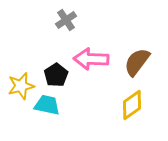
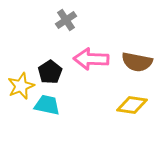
brown semicircle: rotated 116 degrees counterclockwise
black pentagon: moved 6 px left, 3 px up
yellow star: rotated 8 degrees counterclockwise
yellow diamond: rotated 44 degrees clockwise
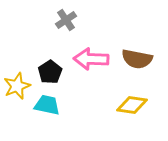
brown semicircle: moved 3 px up
yellow star: moved 4 px left
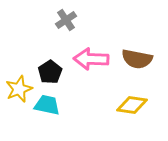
yellow star: moved 2 px right, 3 px down
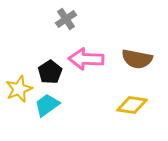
gray cross: moved 1 px up
pink arrow: moved 5 px left
cyan trapezoid: rotated 48 degrees counterclockwise
